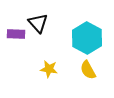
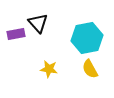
purple rectangle: rotated 12 degrees counterclockwise
cyan hexagon: rotated 20 degrees clockwise
yellow semicircle: moved 2 px right, 1 px up
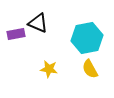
black triangle: rotated 25 degrees counterclockwise
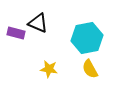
purple rectangle: moved 1 px up; rotated 24 degrees clockwise
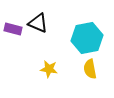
purple rectangle: moved 3 px left, 4 px up
yellow semicircle: rotated 18 degrees clockwise
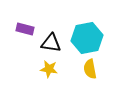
black triangle: moved 13 px right, 20 px down; rotated 15 degrees counterclockwise
purple rectangle: moved 12 px right
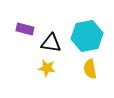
cyan hexagon: moved 2 px up
yellow star: moved 2 px left, 1 px up
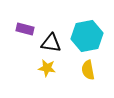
yellow semicircle: moved 2 px left, 1 px down
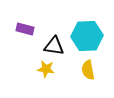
cyan hexagon: rotated 8 degrees clockwise
black triangle: moved 3 px right, 3 px down
yellow star: moved 1 px left, 1 px down
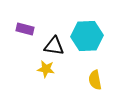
yellow semicircle: moved 7 px right, 10 px down
